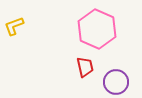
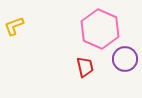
pink hexagon: moved 3 px right
purple circle: moved 9 px right, 23 px up
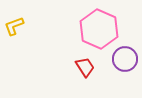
pink hexagon: moved 1 px left
red trapezoid: rotated 20 degrees counterclockwise
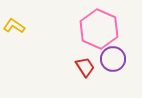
yellow L-shape: rotated 55 degrees clockwise
purple circle: moved 12 px left
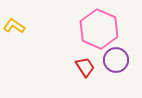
purple circle: moved 3 px right, 1 px down
